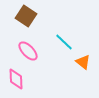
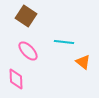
cyan line: rotated 36 degrees counterclockwise
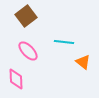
brown square: rotated 20 degrees clockwise
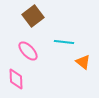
brown square: moved 7 px right
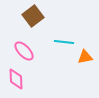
pink ellipse: moved 4 px left
orange triangle: moved 2 px right, 5 px up; rotated 49 degrees counterclockwise
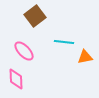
brown square: moved 2 px right
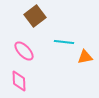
pink diamond: moved 3 px right, 2 px down
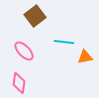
pink diamond: moved 2 px down; rotated 10 degrees clockwise
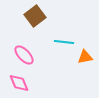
pink ellipse: moved 4 px down
pink diamond: rotated 30 degrees counterclockwise
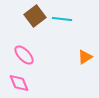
cyan line: moved 2 px left, 23 px up
orange triangle: rotated 21 degrees counterclockwise
